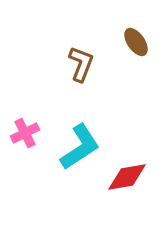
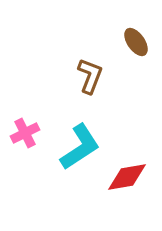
brown L-shape: moved 9 px right, 12 px down
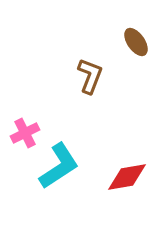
cyan L-shape: moved 21 px left, 19 px down
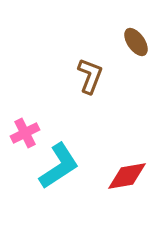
red diamond: moved 1 px up
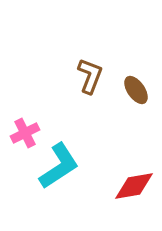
brown ellipse: moved 48 px down
red diamond: moved 7 px right, 10 px down
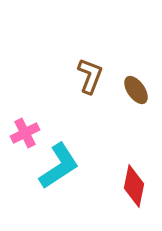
red diamond: rotated 69 degrees counterclockwise
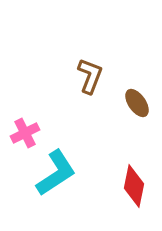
brown ellipse: moved 1 px right, 13 px down
cyan L-shape: moved 3 px left, 7 px down
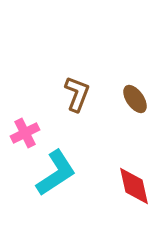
brown L-shape: moved 13 px left, 18 px down
brown ellipse: moved 2 px left, 4 px up
red diamond: rotated 24 degrees counterclockwise
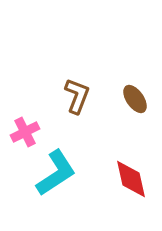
brown L-shape: moved 2 px down
pink cross: moved 1 px up
red diamond: moved 3 px left, 7 px up
